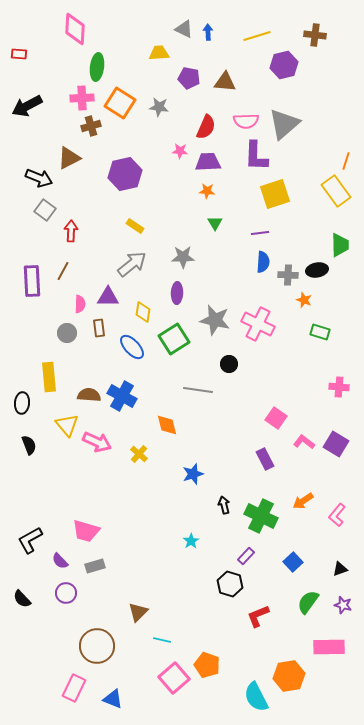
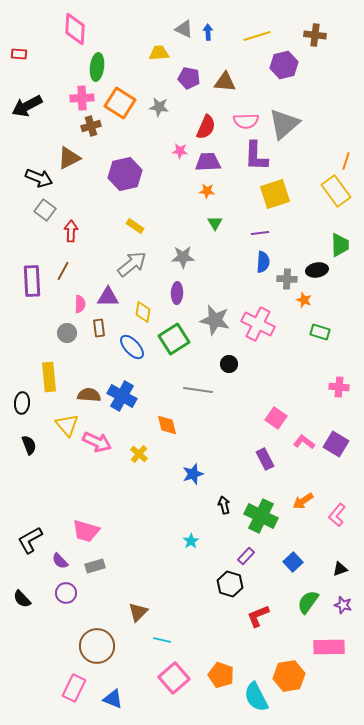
gray cross at (288, 275): moved 1 px left, 4 px down
orange pentagon at (207, 665): moved 14 px right, 10 px down
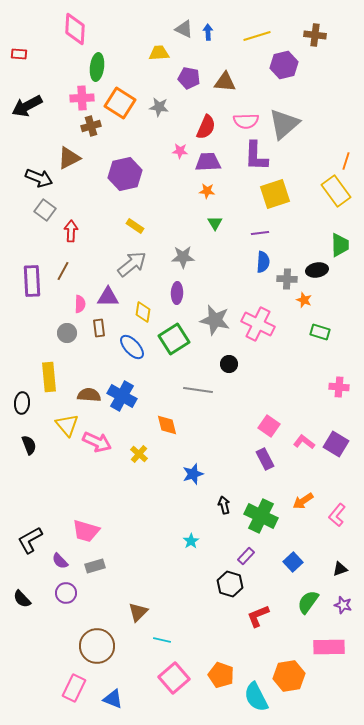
pink square at (276, 418): moved 7 px left, 8 px down
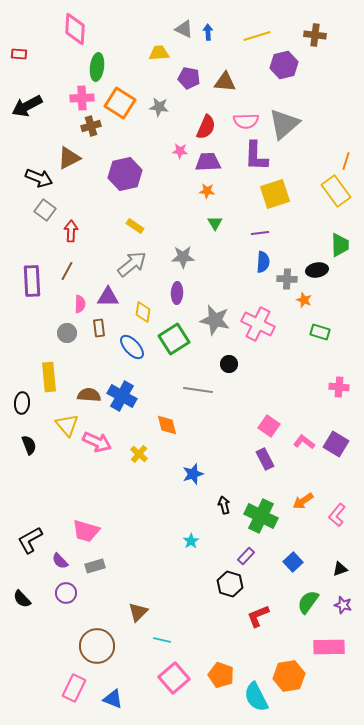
brown line at (63, 271): moved 4 px right
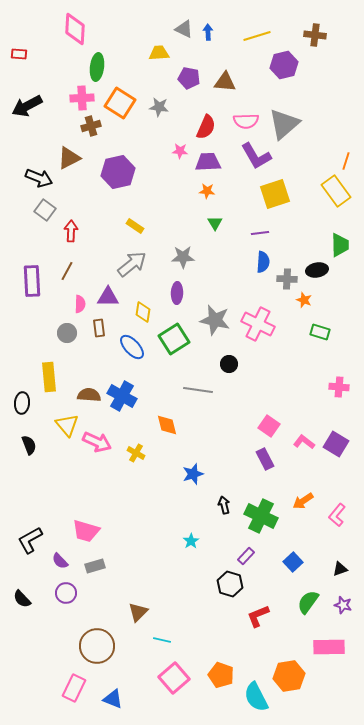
purple L-shape at (256, 156): rotated 32 degrees counterclockwise
purple hexagon at (125, 174): moved 7 px left, 2 px up
yellow cross at (139, 454): moved 3 px left, 1 px up; rotated 12 degrees counterclockwise
